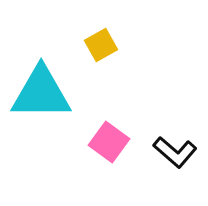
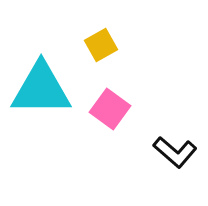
cyan triangle: moved 4 px up
pink square: moved 1 px right, 33 px up
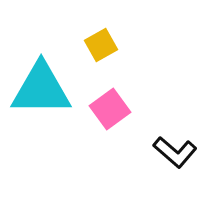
pink square: rotated 18 degrees clockwise
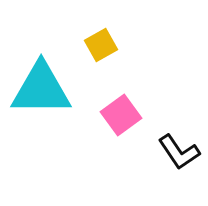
pink square: moved 11 px right, 6 px down
black L-shape: moved 4 px right; rotated 15 degrees clockwise
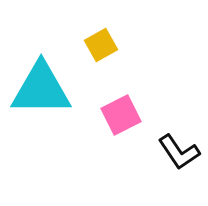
pink square: rotated 9 degrees clockwise
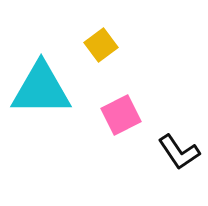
yellow square: rotated 8 degrees counterclockwise
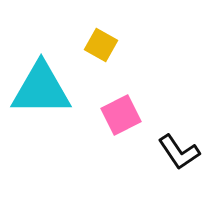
yellow square: rotated 24 degrees counterclockwise
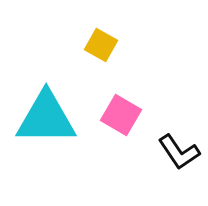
cyan triangle: moved 5 px right, 29 px down
pink square: rotated 33 degrees counterclockwise
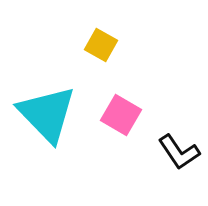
cyan triangle: moved 1 px right, 4 px up; rotated 46 degrees clockwise
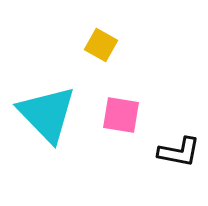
pink square: rotated 21 degrees counterclockwise
black L-shape: rotated 45 degrees counterclockwise
